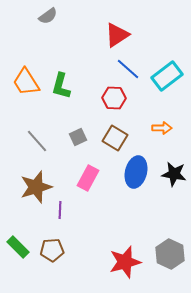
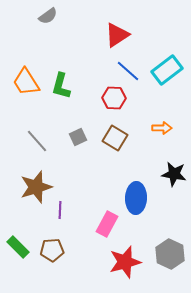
blue line: moved 2 px down
cyan rectangle: moved 6 px up
blue ellipse: moved 26 px down; rotated 12 degrees counterclockwise
pink rectangle: moved 19 px right, 46 px down
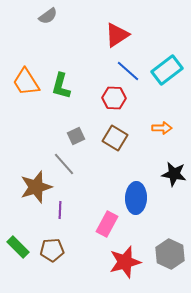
gray square: moved 2 px left, 1 px up
gray line: moved 27 px right, 23 px down
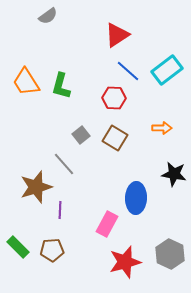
gray square: moved 5 px right, 1 px up; rotated 12 degrees counterclockwise
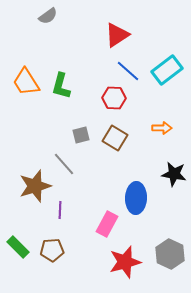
gray square: rotated 24 degrees clockwise
brown star: moved 1 px left, 1 px up
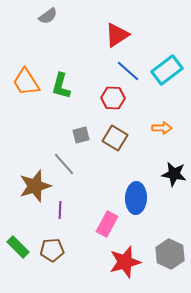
red hexagon: moved 1 px left
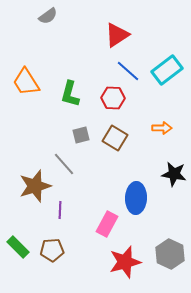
green L-shape: moved 9 px right, 8 px down
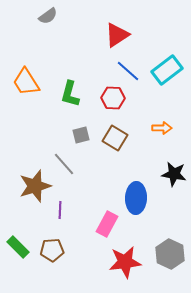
red star: rotated 8 degrees clockwise
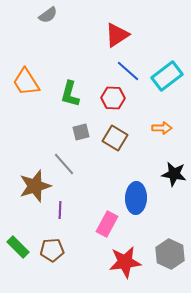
gray semicircle: moved 1 px up
cyan rectangle: moved 6 px down
gray square: moved 3 px up
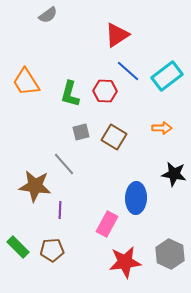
red hexagon: moved 8 px left, 7 px up
brown square: moved 1 px left, 1 px up
brown star: rotated 24 degrees clockwise
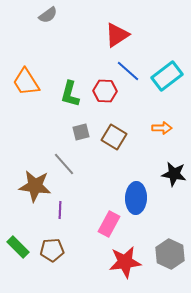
pink rectangle: moved 2 px right
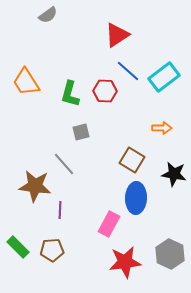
cyan rectangle: moved 3 px left, 1 px down
brown square: moved 18 px right, 23 px down
